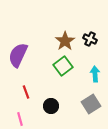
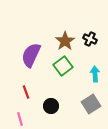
purple semicircle: moved 13 px right
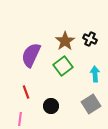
pink line: rotated 24 degrees clockwise
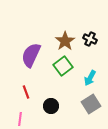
cyan arrow: moved 5 px left, 4 px down; rotated 147 degrees counterclockwise
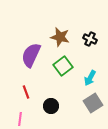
brown star: moved 5 px left, 4 px up; rotated 24 degrees counterclockwise
gray square: moved 2 px right, 1 px up
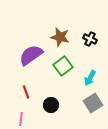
purple semicircle: rotated 30 degrees clockwise
black circle: moved 1 px up
pink line: moved 1 px right
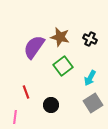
purple semicircle: moved 3 px right, 8 px up; rotated 20 degrees counterclockwise
pink line: moved 6 px left, 2 px up
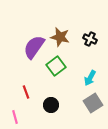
green square: moved 7 px left
pink line: rotated 24 degrees counterclockwise
